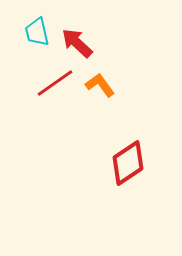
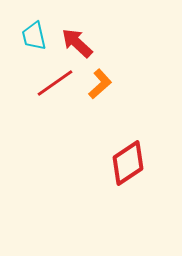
cyan trapezoid: moved 3 px left, 4 px down
orange L-shape: moved 1 px up; rotated 84 degrees clockwise
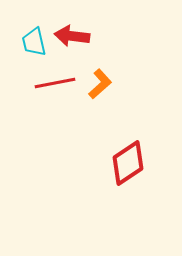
cyan trapezoid: moved 6 px down
red arrow: moved 5 px left, 7 px up; rotated 36 degrees counterclockwise
red line: rotated 24 degrees clockwise
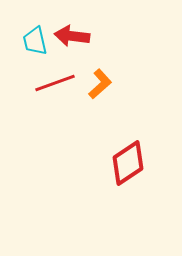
cyan trapezoid: moved 1 px right, 1 px up
red line: rotated 9 degrees counterclockwise
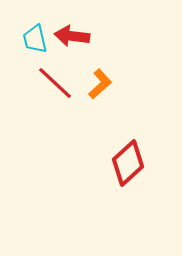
cyan trapezoid: moved 2 px up
red line: rotated 63 degrees clockwise
red diamond: rotated 9 degrees counterclockwise
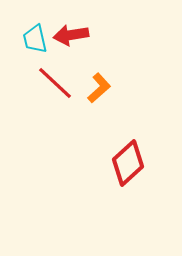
red arrow: moved 1 px left, 1 px up; rotated 16 degrees counterclockwise
orange L-shape: moved 1 px left, 4 px down
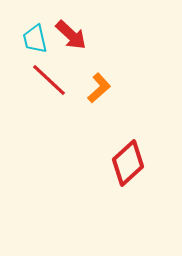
red arrow: rotated 128 degrees counterclockwise
red line: moved 6 px left, 3 px up
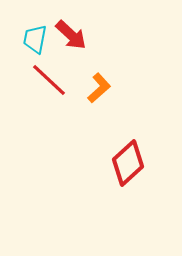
cyan trapezoid: rotated 24 degrees clockwise
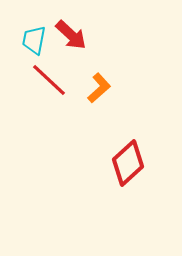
cyan trapezoid: moved 1 px left, 1 px down
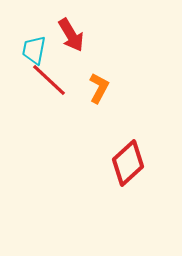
red arrow: rotated 16 degrees clockwise
cyan trapezoid: moved 10 px down
orange L-shape: rotated 20 degrees counterclockwise
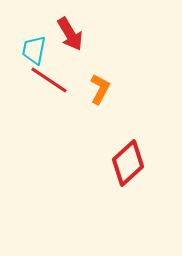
red arrow: moved 1 px left, 1 px up
red line: rotated 9 degrees counterclockwise
orange L-shape: moved 1 px right, 1 px down
